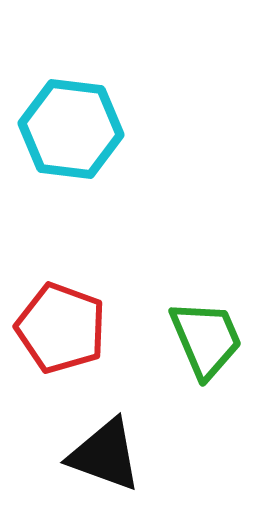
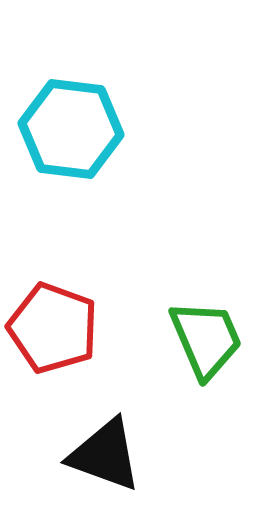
red pentagon: moved 8 px left
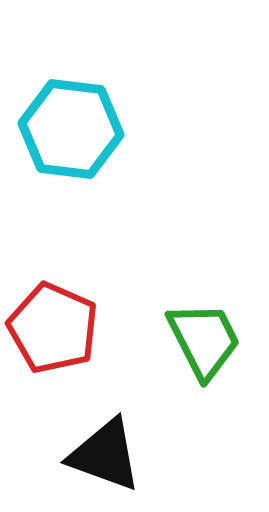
red pentagon: rotated 4 degrees clockwise
green trapezoid: moved 2 px left, 1 px down; rotated 4 degrees counterclockwise
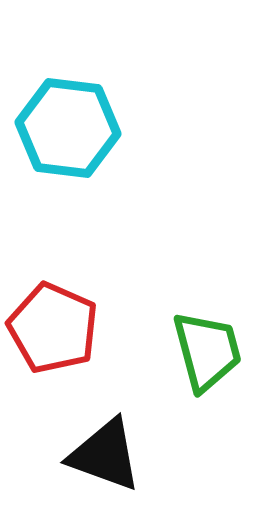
cyan hexagon: moved 3 px left, 1 px up
green trapezoid: moved 3 px right, 11 px down; rotated 12 degrees clockwise
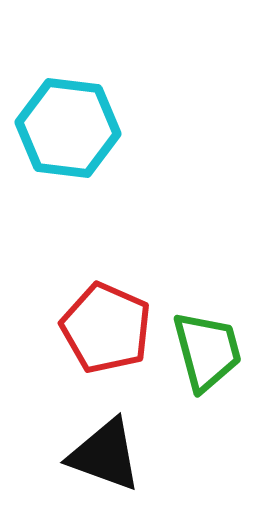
red pentagon: moved 53 px right
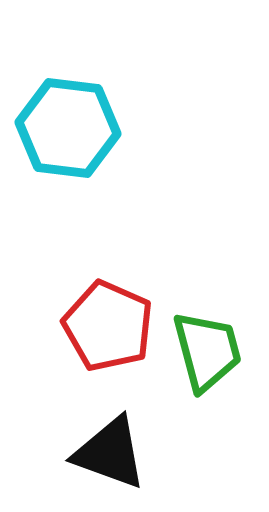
red pentagon: moved 2 px right, 2 px up
black triangle: moved 5 px right, 2 px up
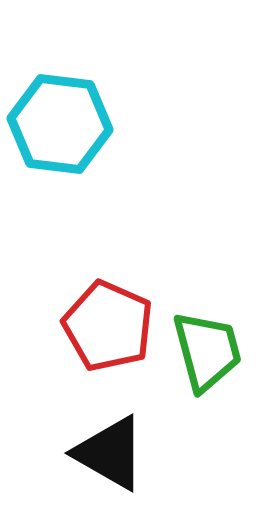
cyan hexagon: moved 8 px left, 4 px up
black triangle: rotated 10 degrees clockwise
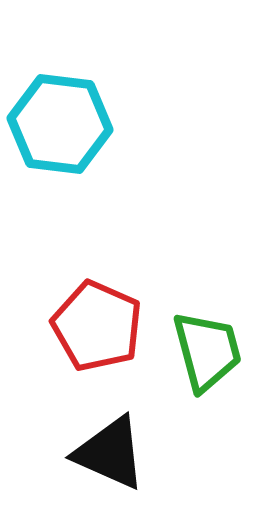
red pentagon: moved 11 px left
black triangle: rotated 6 degrees counterclockwise
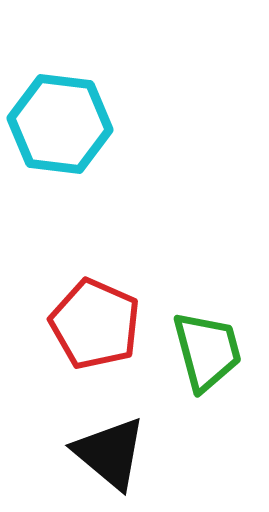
red pentagon: moved 2 px left, 2 px up
black triangle: rotated 16 degrees clockwise
